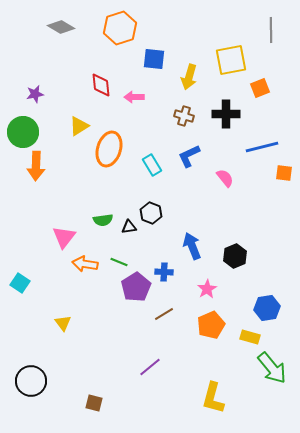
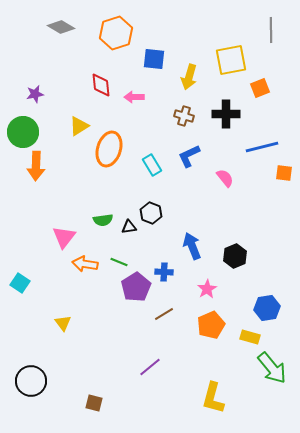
orange hexagon at (120, 28): moved 4 px left, 5 px down
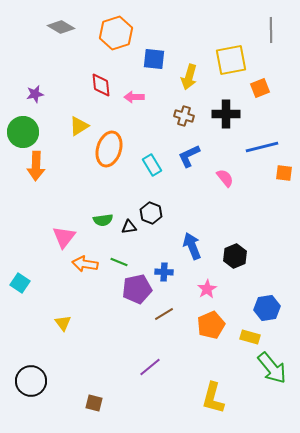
purple pentagon at (136, 287): moved 1 px right, 2 px down; rotated 20 degrees clockwise
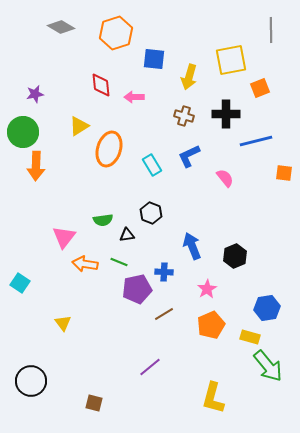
blue line at (262, 147): moved 6 px left, 6 px up
black triangle at (129, 227): moved 2 px left, 8 px down
green arrow at (272, 368): moved 4 px left, 2 px up
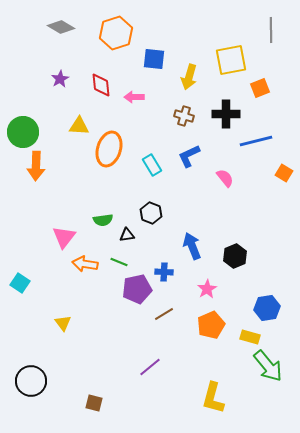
purple star at (35, 94): moved 25 px right, 15 px up; rotated 18 degrees counterclockwise
yellow triangle at (79, 126): rotated 35 degrees clockwise
orange square at (284, 173): rotated 24 degrees clockwise
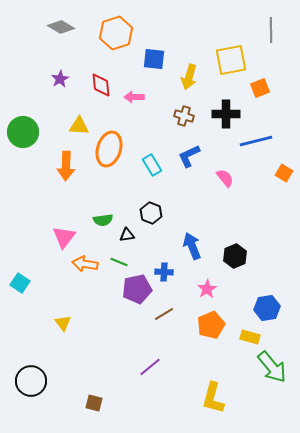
orange arrow at (36, 166): moved 30 px right
green arrow at (268, 366): moved 4 px right, 1 px down
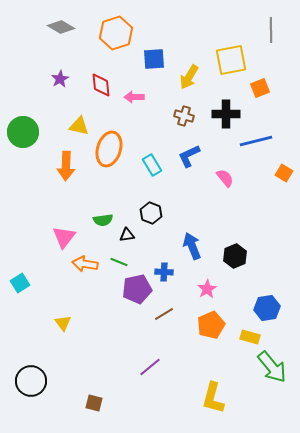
blue square at (154, 59): rotated 10 degrees counterclockwise
yellow arrow at (189, 77): rotated 15 degrees clockwise
yellow triangle at (79, 126): rotated 10 degrees clockwise
cyan square at (20, 283): rotated 24 degrees clockwise
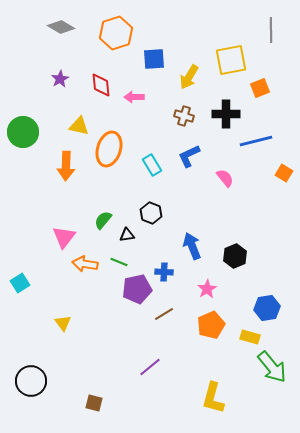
green semicircle at (103, 220): rotated 138 degrees clockwise
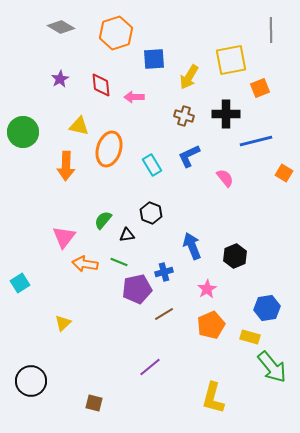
blue cross at (164, 272): rotated 18 degrees counterclockwise
yellow triangle at (63, 323): rotated 24 degrees clockwise
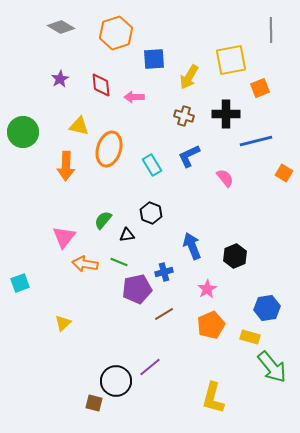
cyan square at (20, 283): rotated 12 degrees clockwise
black circle at (31, 381): moved 85 px right
